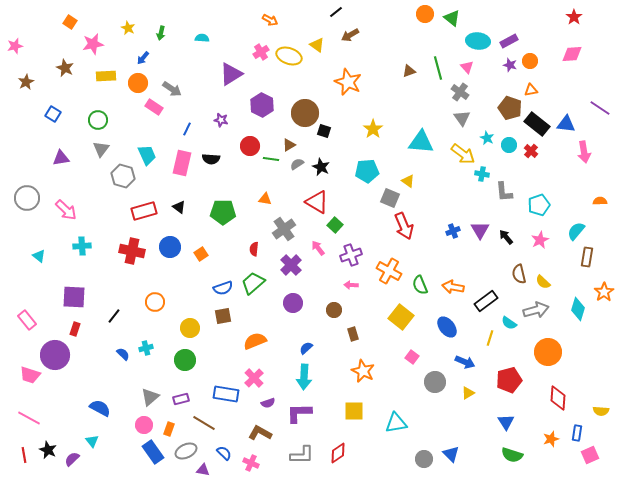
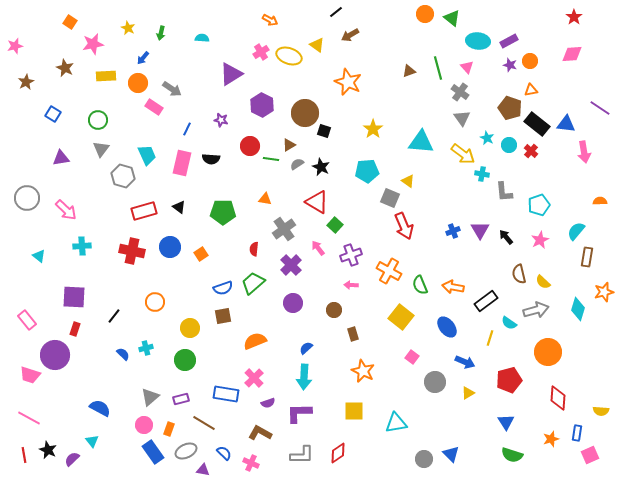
orange star at (604, 292): rotated 18 degrees clockwise
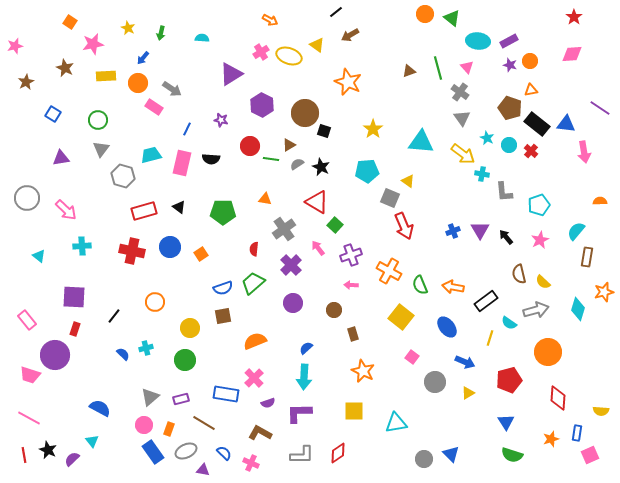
cyan trapezoid at (147, 155): moved 4 px right; rotated 80 degrees counterclockwise
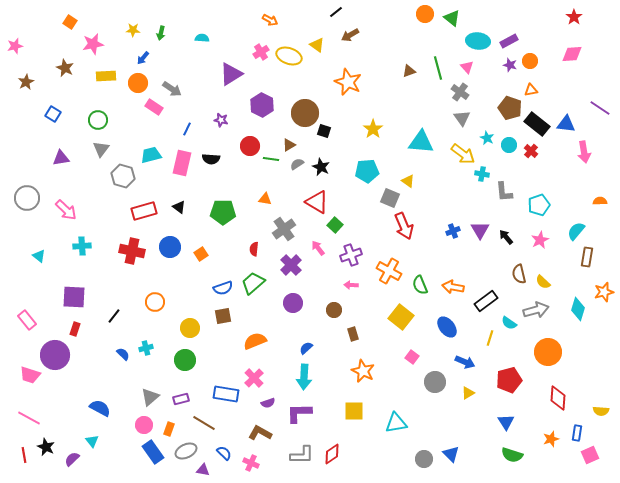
yellow star at (128, 28): moved 5 px right, 2 px down; rotated 24 degrees counterclockwise
black star at (48, 450): moved 2 px left, 3 px up
red diamond at (338, 453): moved 6 px left, 1 px down
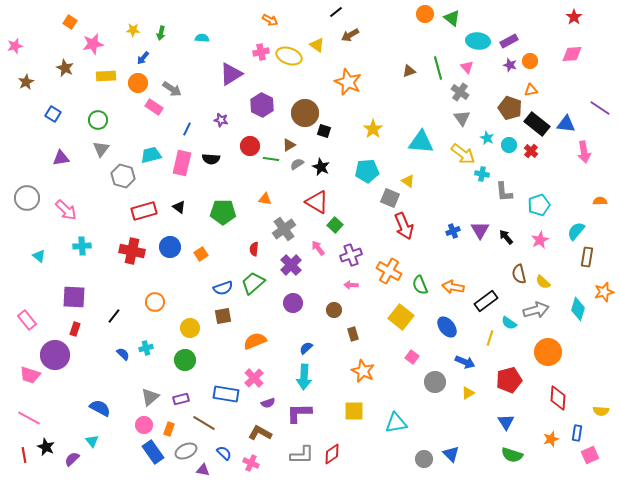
pink cross at (261, 52): rotated 21 degrees clockwise
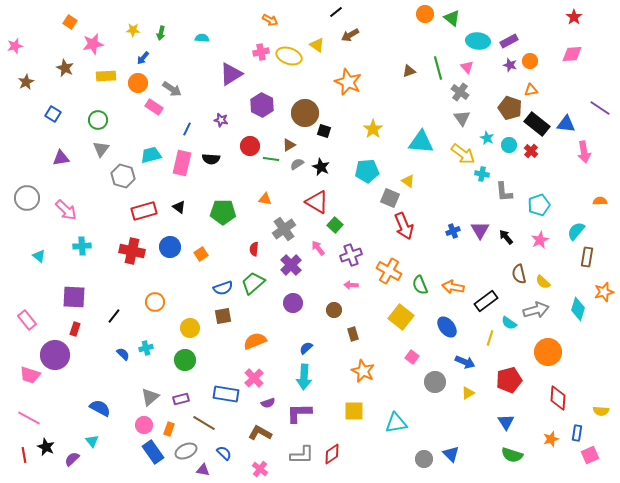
pink cross at (251, 463): moved 9 px right, 6 px down; rotated 14 degrees clockwise
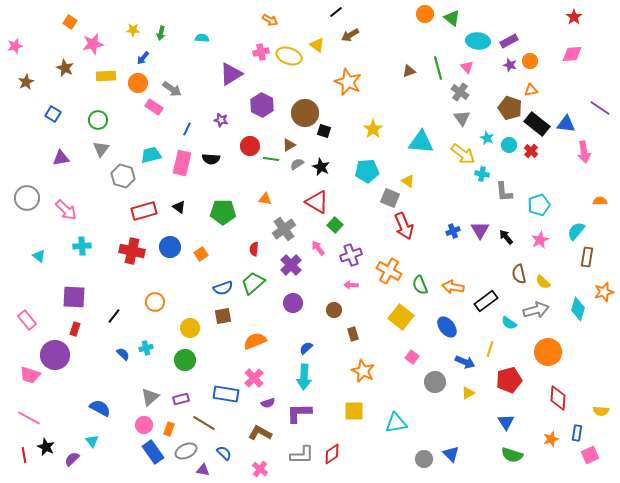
yellow line at (490, 338): moved 11 px down
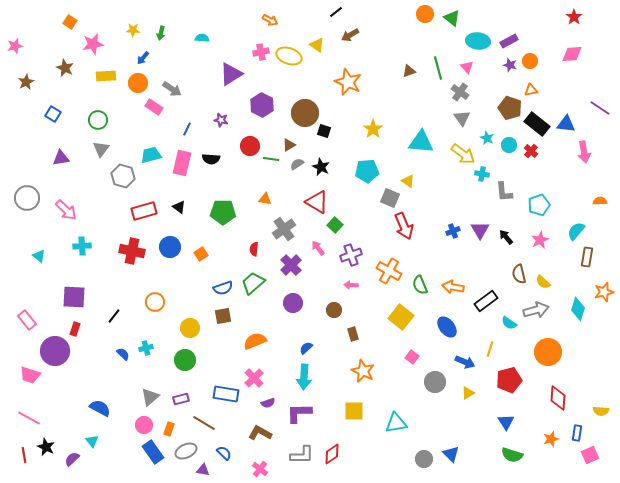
purple circle at (55, 355): moved 4 px up
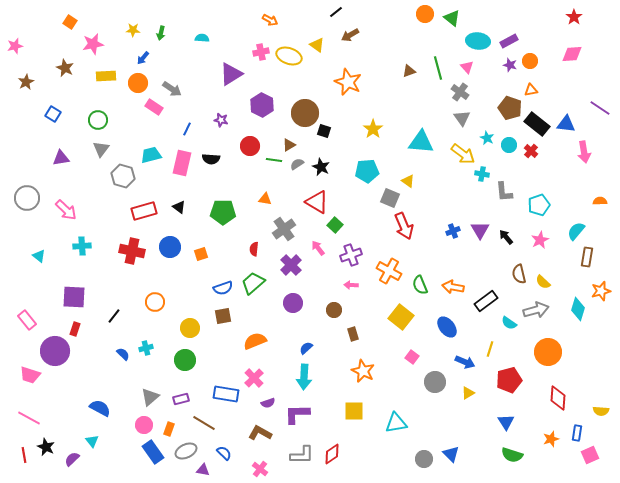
green line at (271, 159): moved 3 px right, 1 px down
orange square at (201, 254): rotated 16 degrees clockwise
orange star at (604, 292): moved 3 px left, 1 px up
purple L-shape at (299, 413): moved 2 px left, 1 px down
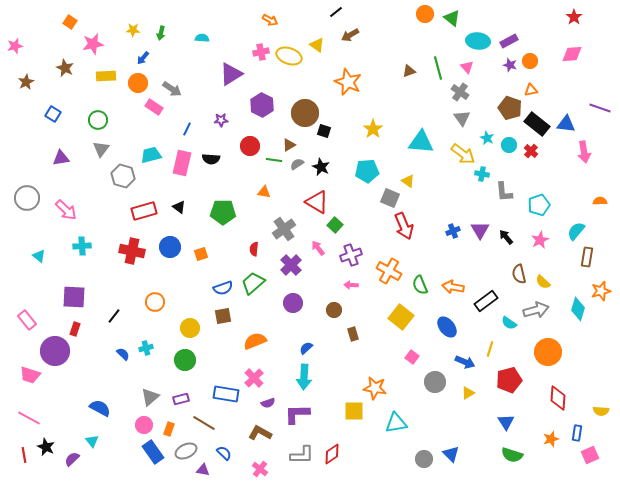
purple line at (600, 108): rotated 15 degrees counterclockwise
purple star at (221, 120): rotated 16 degrees counterclockwise
orange triangle at (265, 199): moved 1 px left, 7 px up
orange star at (363, 371): moved 12 px right, 17 px down; rotated 15 degrees counterclockwise
